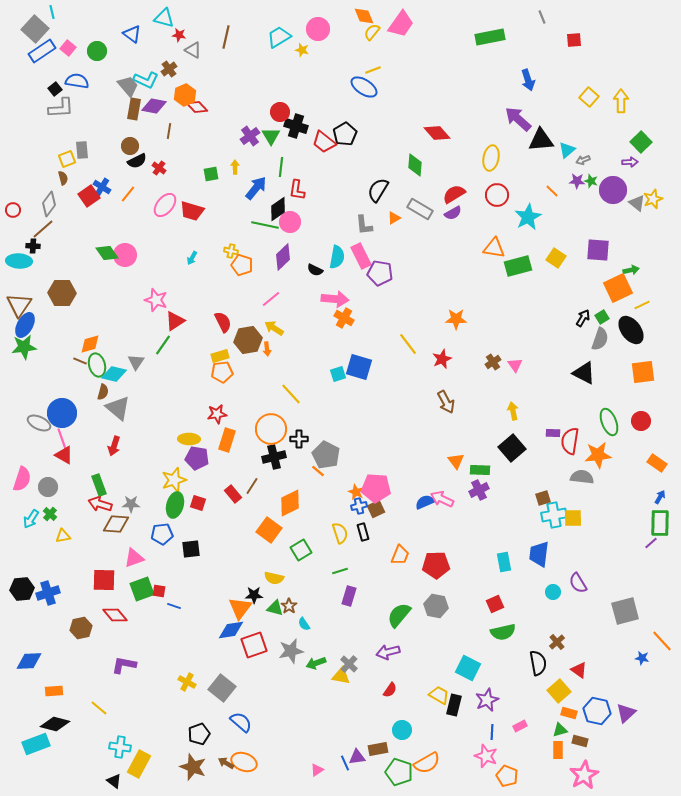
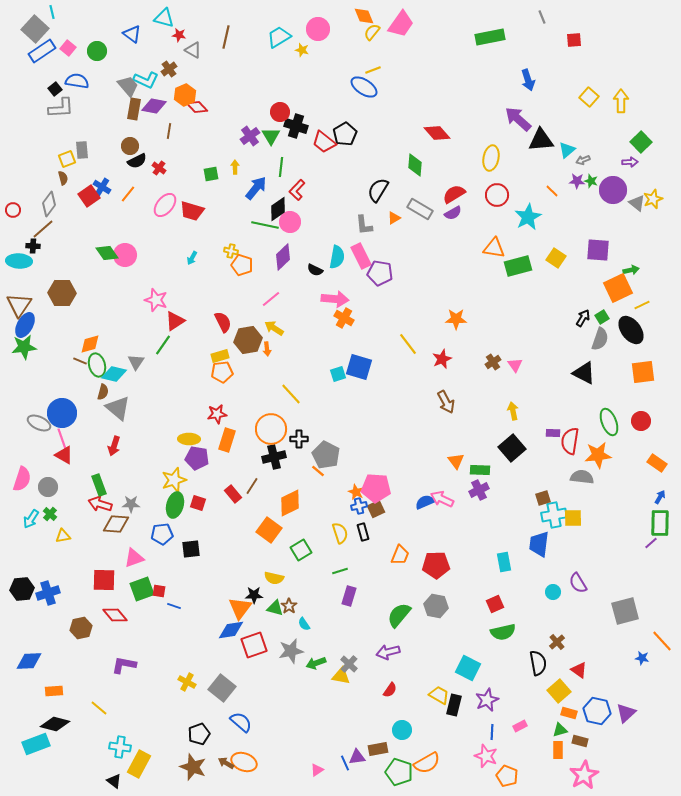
red L-shape at (297, 190): rotated 35 degrees clockwise
blue trapezoid at (539, 554): moved 10 px up
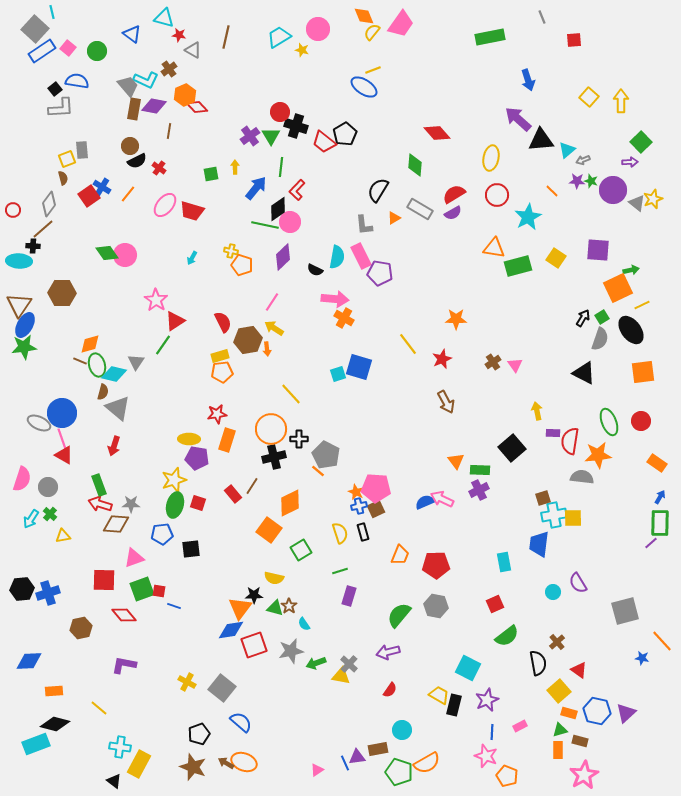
pink line at (271, 299): moved 1 px right, 3 px down; rotated 18 degrees counterclockwise
pink star at (156, 300): rotated 15 degrees clockwise
yellow arrow at (513, 411): moved 24 px right
red diamond at (115, 615): moved 9 px right
green semicircle at (503, 632): moved 4 px right, 4 px down; rotated 25 degrees counterclockwise
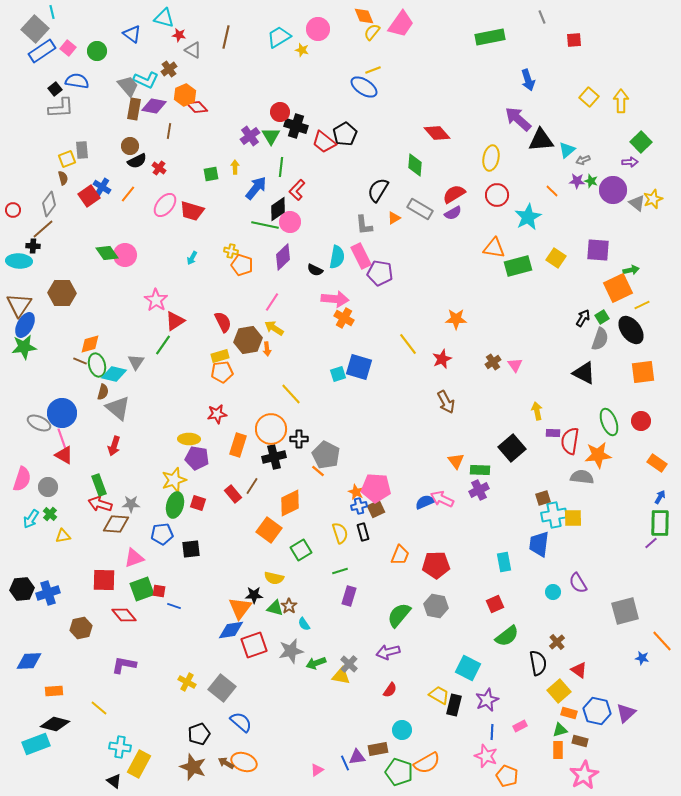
orange rectangle at (227, 440): moved 11 px right, 5 px down
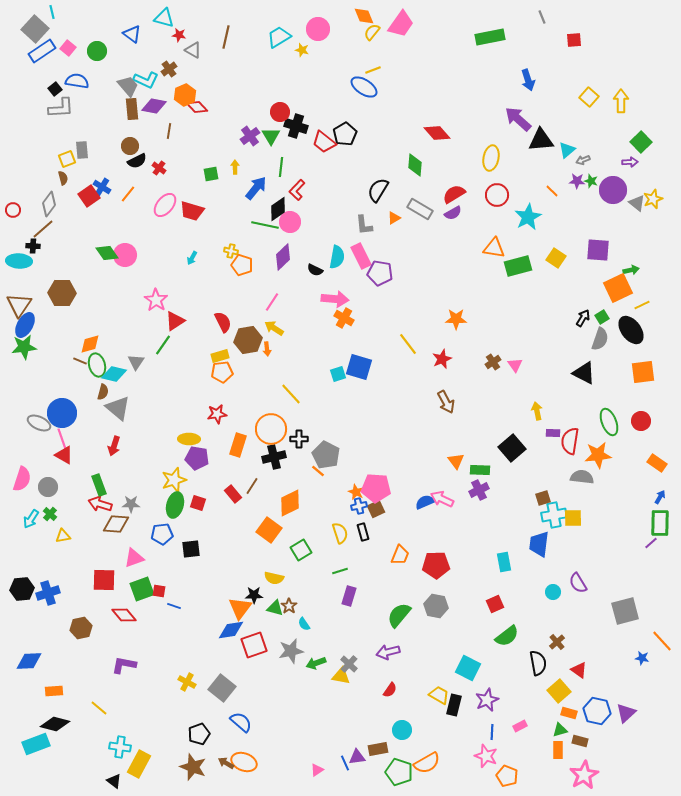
brown rectangle at (134, 109): moved 2 px left; rotated 15 degrees counterclockwise
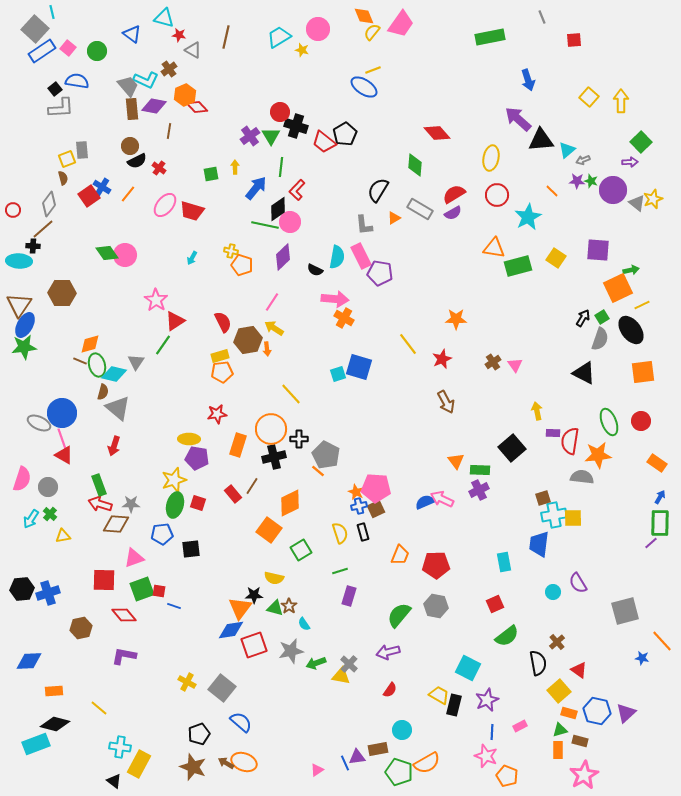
purple L-shape at (124, 665): moved 9 px up
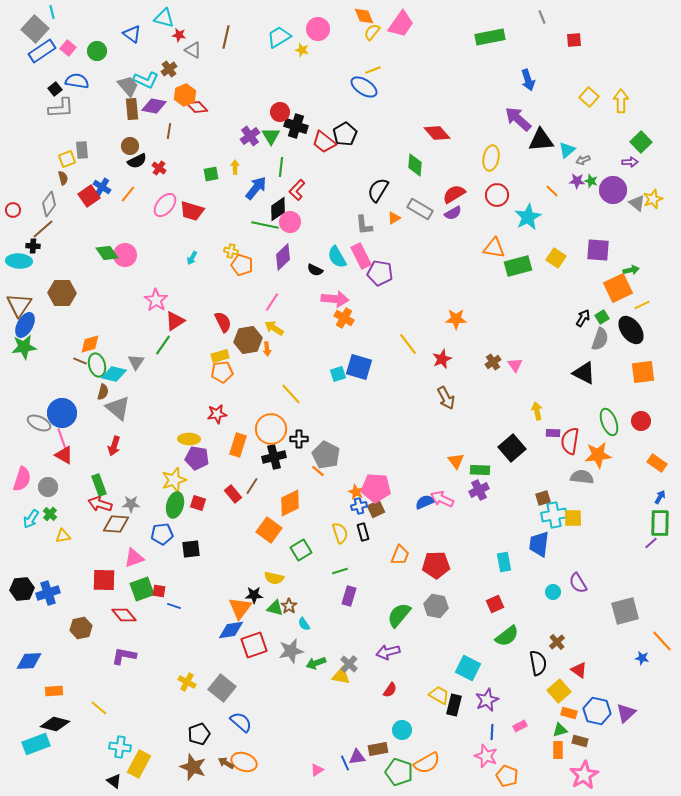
cyan semicircle at (337, 257): rotated 140 degrees clockwise
brown arrow at (446, 402): moved 4 px up
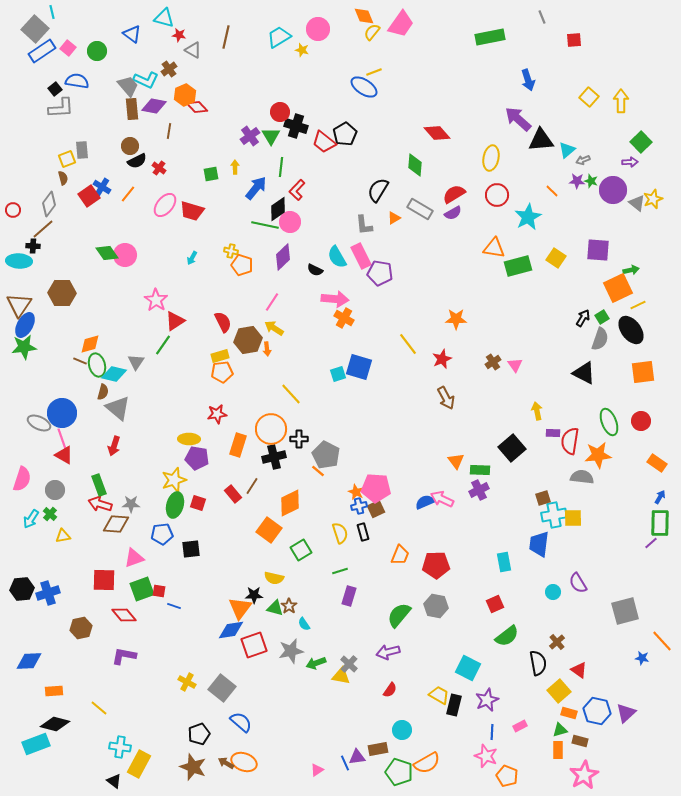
yellow line at (373, 70): moved 1 px right, 2 px down
yellow line at (642, 305): moved 4 px left
gray circle at (48, 487): moved 7 px right, 3 px down
